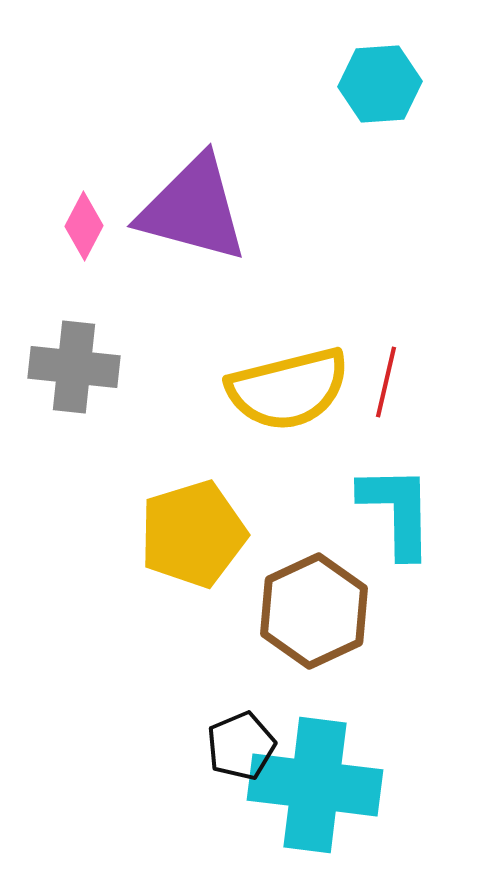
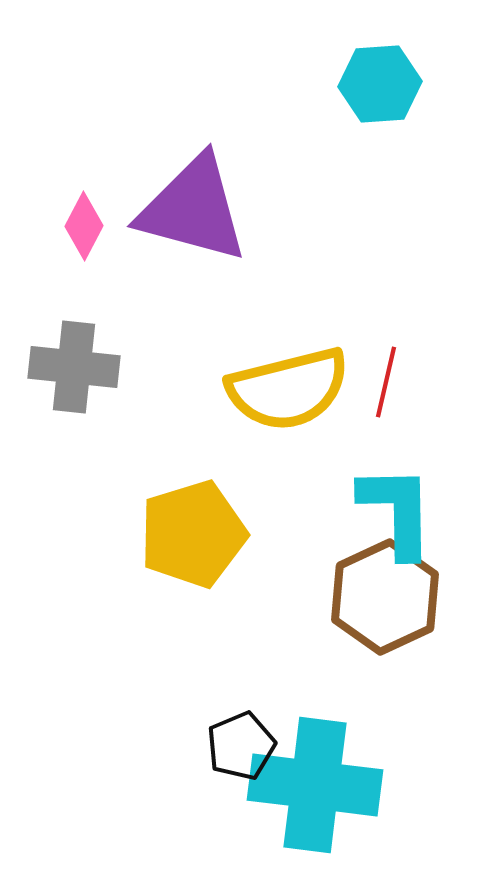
brown hexagon: moved 71 px right, 14 px up
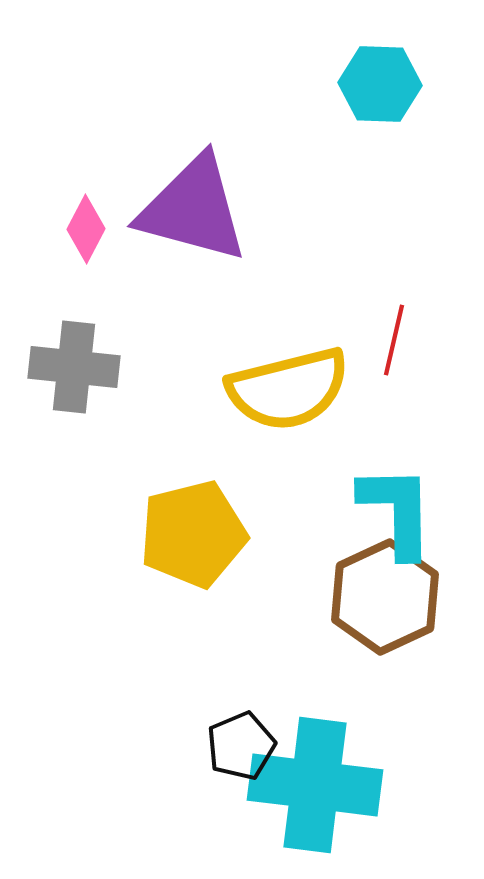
cyan hexagon: rotated 6 degrees clockwise
pink diamond: moved 2 px right, 3 px down
red line: moved 8 px right, 42 px up
yellow pentagon: rotated 3 degrees clockwise
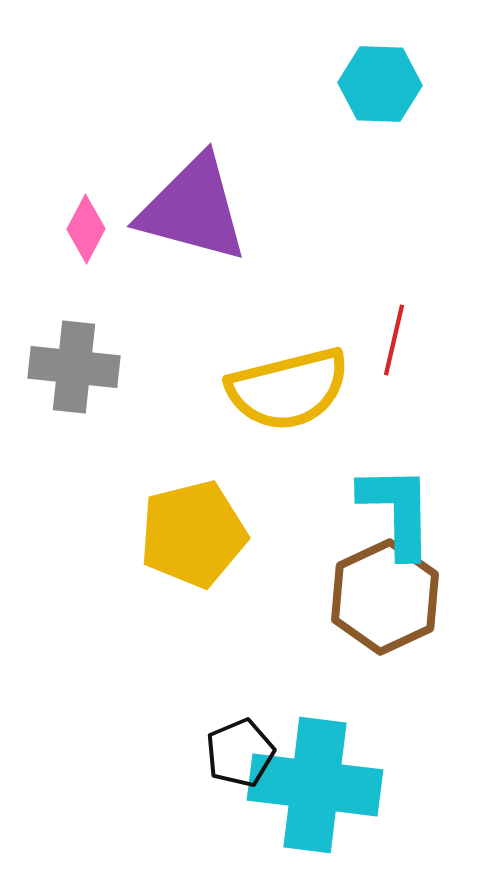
black pentagon: moved 1 px left, 7 px down
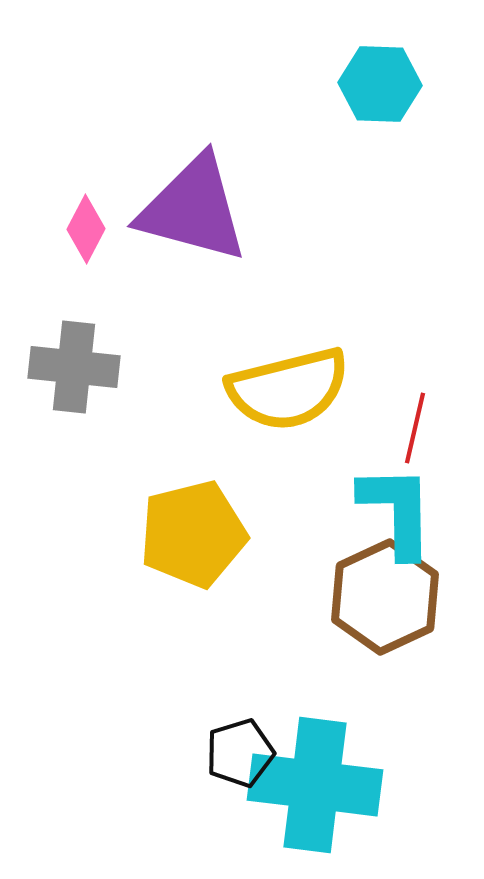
red line: moved 21 px right, 88 px down
black pentagon: rotated 6 degrees clockwise
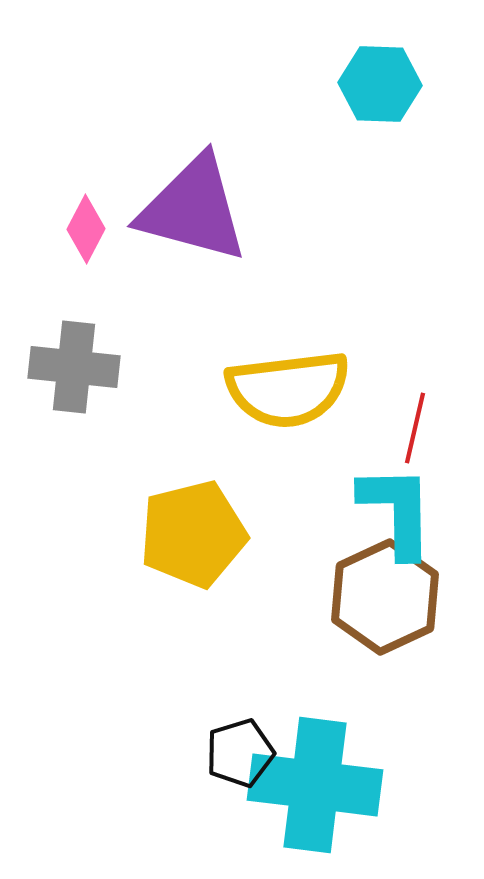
yellow semicircle: rotated 7 degrees clockwise
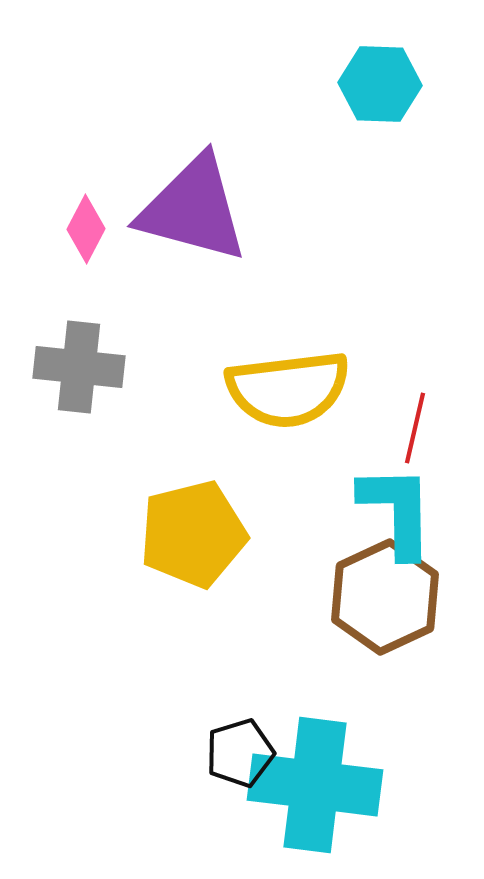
gray cross: moved 5 px right
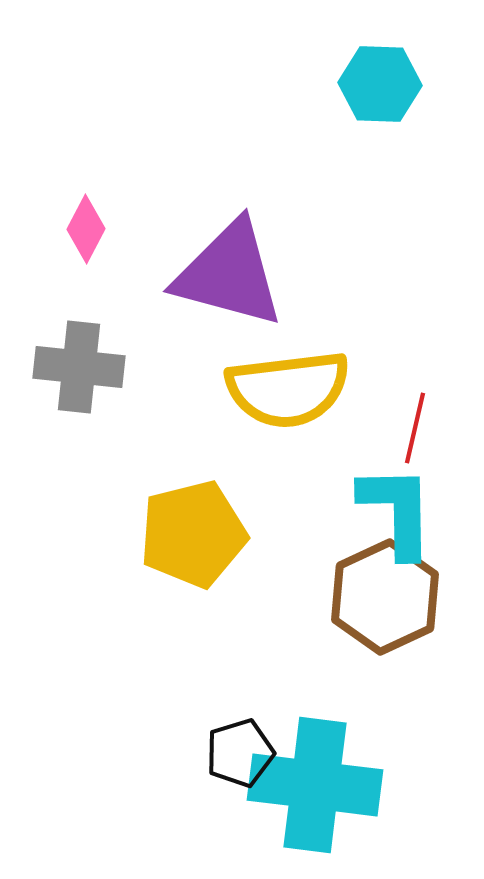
purple triangle: moved 36 px right, 65 px down
